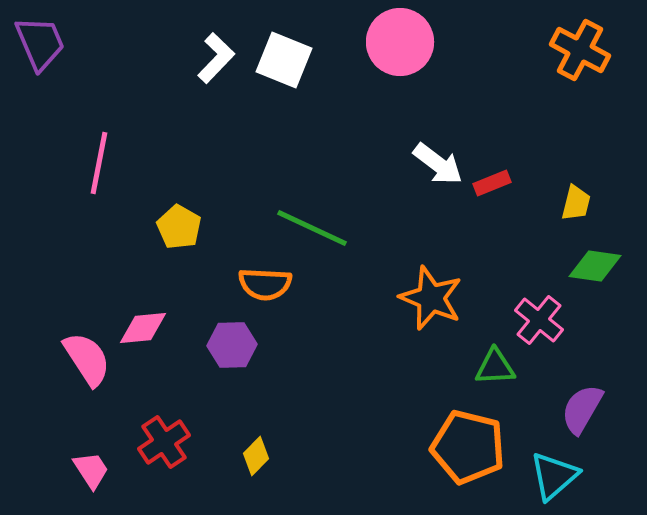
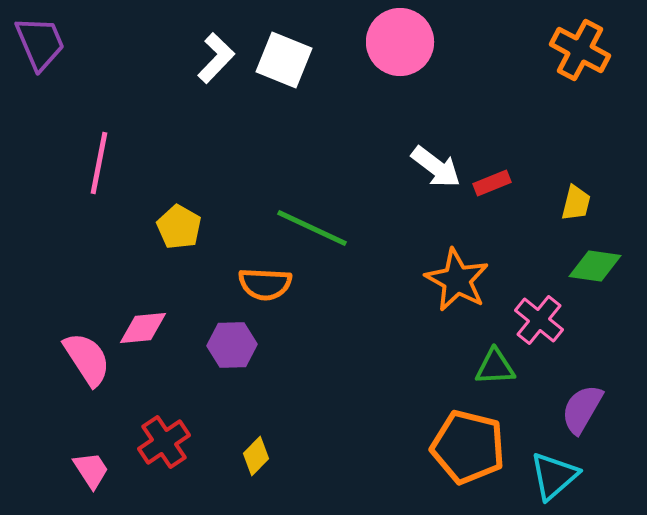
white arrow: moved 2 px left, 3 px down
orange star: moved 26 px right, 18 px up; rotated 6 degrees clockwise
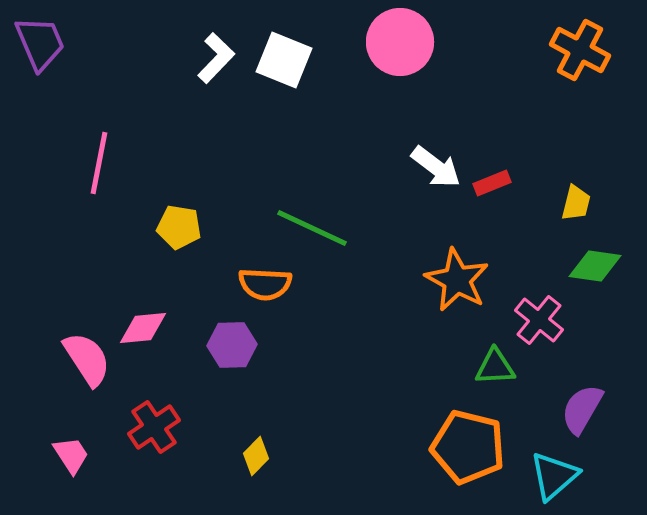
yellow pentagon: rotated 21 degrees counterclockwise
red cross: moved 10 px left, 15 px up
pink trapezoid: moved 20 px left, 15 px up
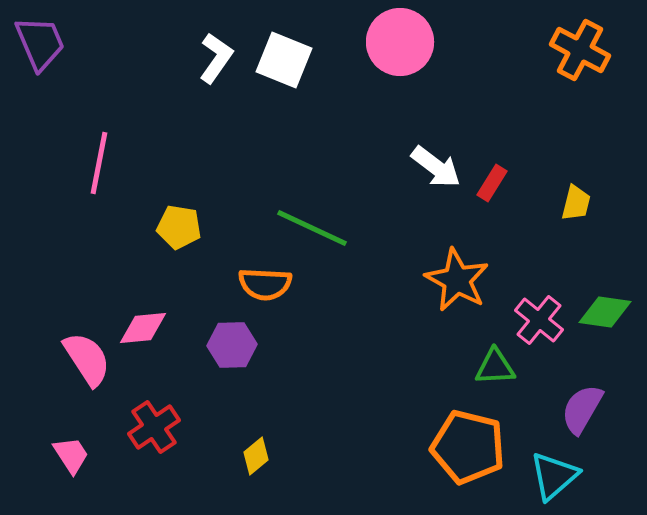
white L-shape: rotated 9 degrees counterclockwise
red rectangle: rotated 36 degrees counterclockwise
green diamond: moved 10 px right, 46 px down
yellow diamond: rotated 6 degrees clockwise
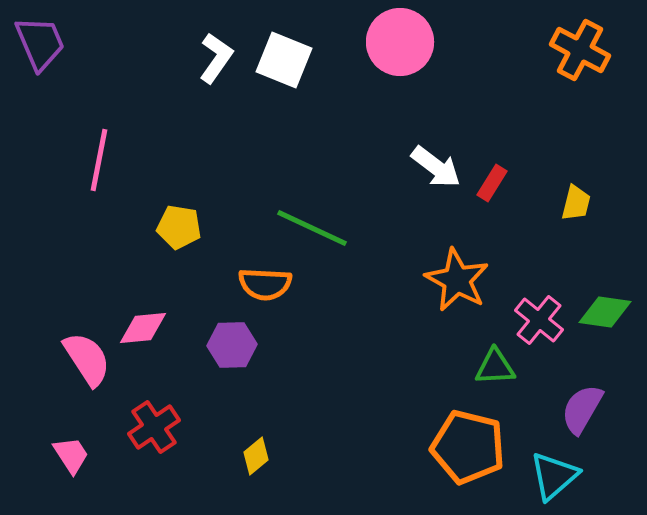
pink line: moved 3 px up
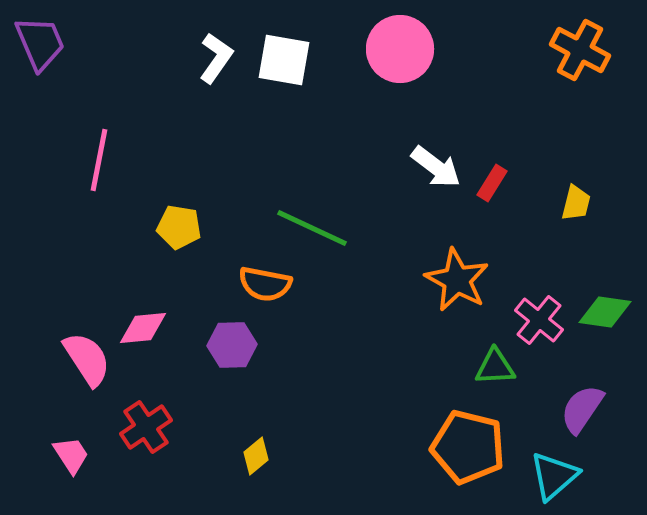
pink circle: moved 7 px down
white square: rotated 12 degrees counterclockwise
orange semicircle: rotated 8 degrees clockwise
purple semicircle: rotated 4 degrees clockwise
red cross: moved 8 px left
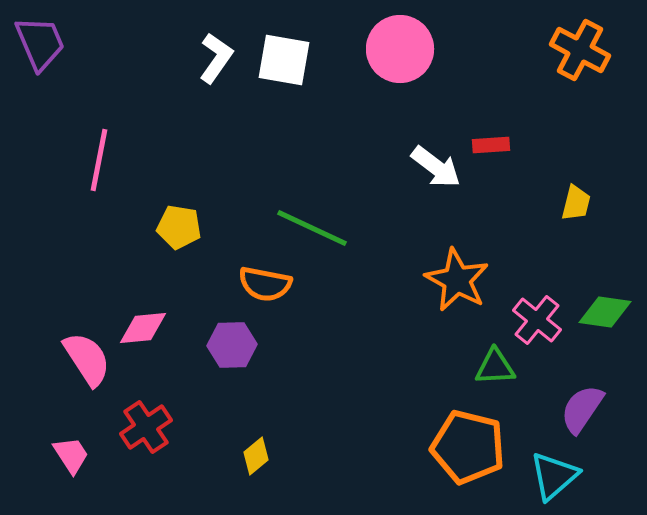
red rectangle: moved 1 px left, 38 px up; rotated 54 degrees clockwise
pink cross: moved 2 px left
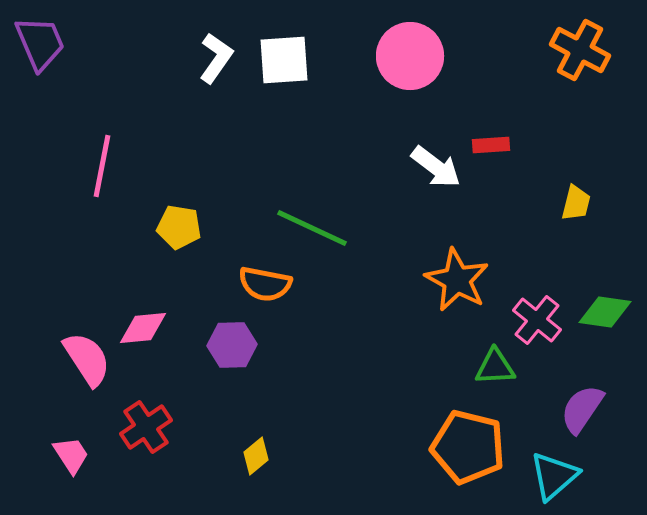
pink circle: moved 10 px right, 7 px down
white square: rotated 14 degrees counterclockwise
pink line: moved 3 px right, 6 px down
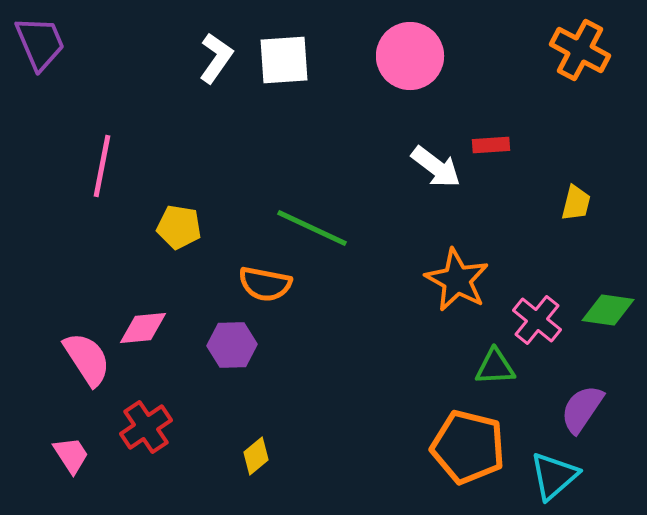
green diamond: moved 3 px right, 2 px up
